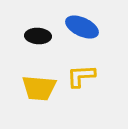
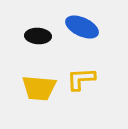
yellow L-shape: moved 3 px down
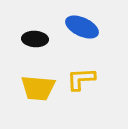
black ellipse: moved 3 px left, 3 px down
yellow trapezoid: moved 1 px left
